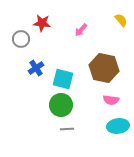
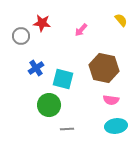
gray circle: moved 3 px up
green circle: moved 12 px left
cyan ellipse: moved 2 px left
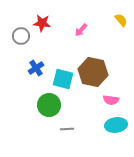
brown hexagon: moved 11 px left, 4 px down
cyan ellipse: moved 1 px up
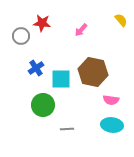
cyan square: moved 2 px left; rotated 15 degrees counterclockwise
green circle: moved 6 px left
cyan ellipse: moved 4 px left; rotated 15 degrees clockwise
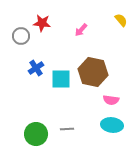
green circle: moved 7 px left, 29 px down
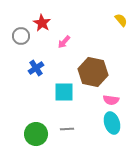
red star: rotated 24 degrees clockwise
pink arrow: moved 17 px left, 12 px down
cyan square: moved 3 px right, 13 px down
cyan ellipse: moved 2 px up; rotated 65 degrees clockwise
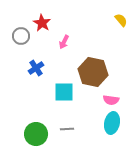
pink arrow: rotated 16 degrees counterclockwise
cyan ellipse: rotated 30 degrees clockwise
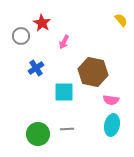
cyan ellipse: moved 2 px down
green circle: moved 2 px right
